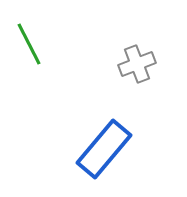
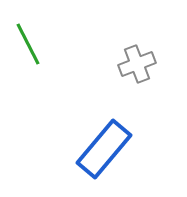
green line: moved 1 px left
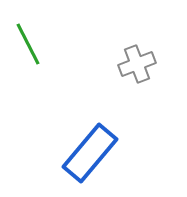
blue rectangle: moved 14 px left, 4 px down
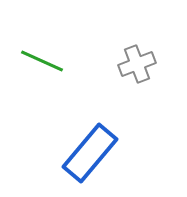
green line: moved 14 px right, 17 px down; rotated 39 degrees counterclockwise
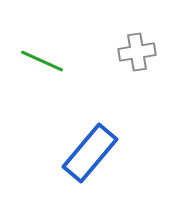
gray cross: moved 12 px up; rotated 12 degrees clockwise
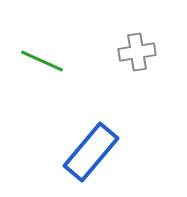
blue rectangle: moved 1 px right, 1 px up
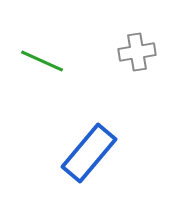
blue rectangle: moved 2 px left, 1 px down
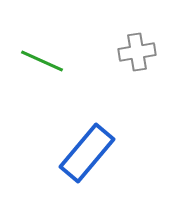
blue rectangle: moved 2 px left
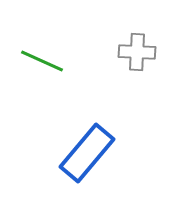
gray cross: rotated 12 degrees clockwise
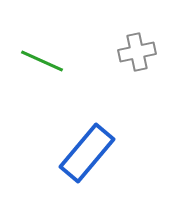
gray cross: rotated 15 degrees counterclockwise
